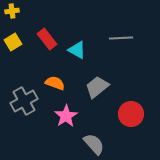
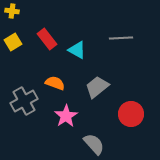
yellow cross: rotated 16 degrees clockwise
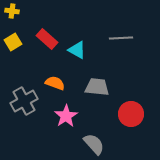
red rectangle: rotated 10 degrees counterclockwise
gray trapezoid: rotated 45 degrees clockwise
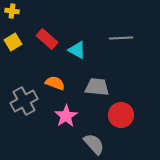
red circle: moved 10 px left, 1 px down
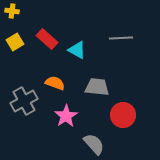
yellow square: moved 2 px right
red circle: moved 2 px right
